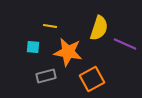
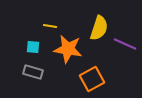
orange star: moved 3 px up
gray rectangle: moved 13 px left, 4 px up; rotated 30 degrees clockwise
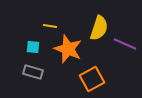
orange star: rotated 12 degrees clockwise
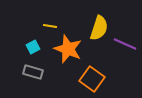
cyan square: rotated 32 degrees counterclockwise
orange square: rotated 25 degrees counterclockwise
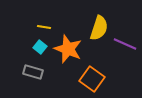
yellow line: moved 6 px left, 1 px down
cyan square: moved 7 px right; rotated 24 degrees counterclockwise
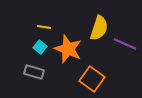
gray rectangle: moved 1 px right
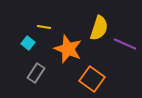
cyan square: moved 12 px left, 4 px up
gray rectangle: moved 2 px right, 1 px down; rotated 72 degrees counterclockwise
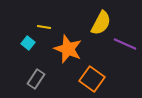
yellow semicircle: moved 2 px right, 5 px up; rotated 10 degrees clockwise
gray rectangle: moved 6 px down
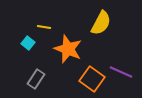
purple line: moved 4 px left, 28 px down
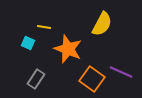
yellow semicircle: moved 1 px right, 1 px down
cyan square: rotated 16 degrees counterclockwise
